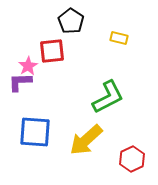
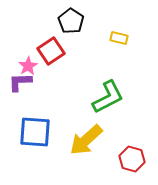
red square: moved 1 px left; rotated 28 degrees counterclockwise
red hexagon: rotated 20 degrees counterclockwise
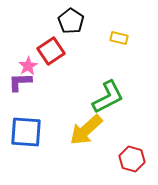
blue square: moved 9 px left
yellow arrow: moved 10 px up
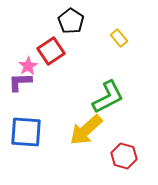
yellow rectangle: rotated 36 degrees clockwise
red hexagon: moved 8 px left, 3 px up
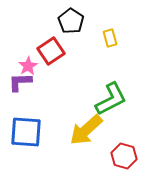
yellow rectangle: moved 9 px left; rotated 24 degrees clockwise
green L-shape: moved 3 px right, 2 px down
